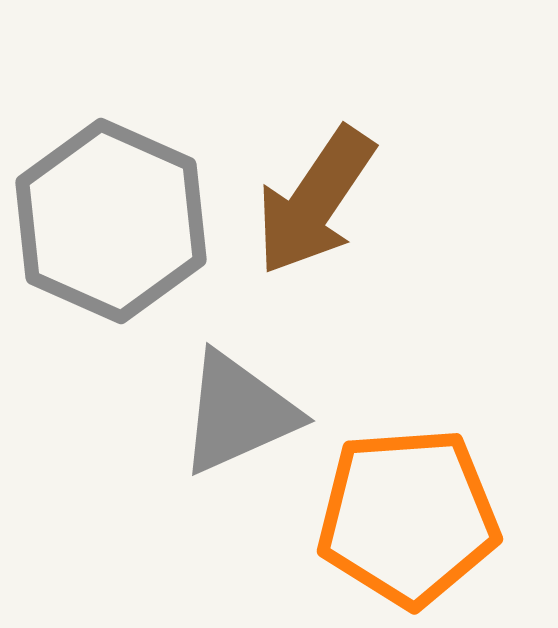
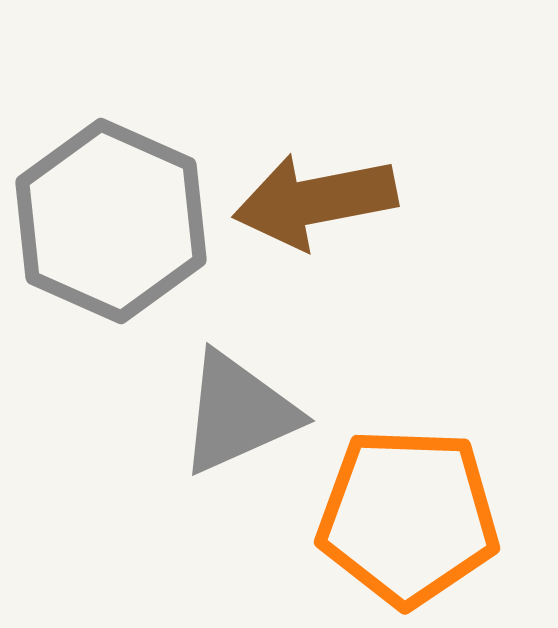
brown arrow: rotated 45 degrees clockwise
orange pentagon: rotated 6 degrees clockwise
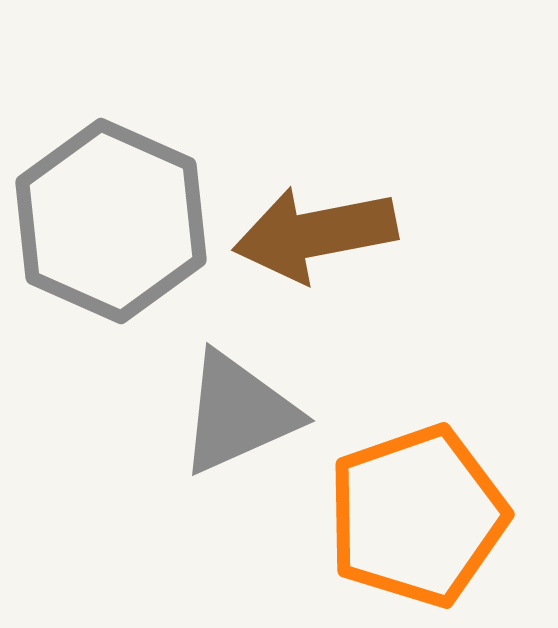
brown arrow: moved 33 px down
orange pentagon: moved 9 px right, 1 px up; rotated 21 degrees counterclockwise
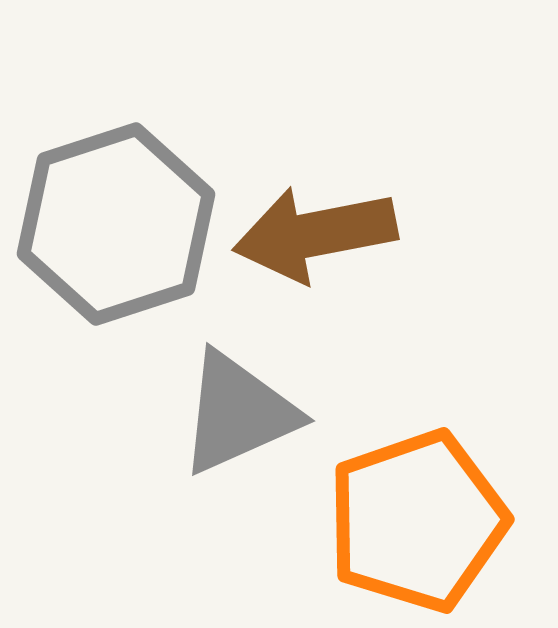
gray hexagon: moved 5 px right, 3 px down; rotated 18 degrees clockwise
orange pentagon: moved 5 px down
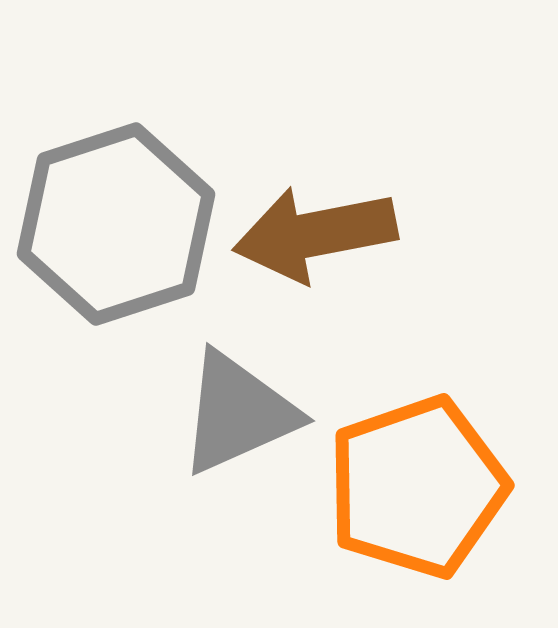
orange pentagon: moved 34 px up
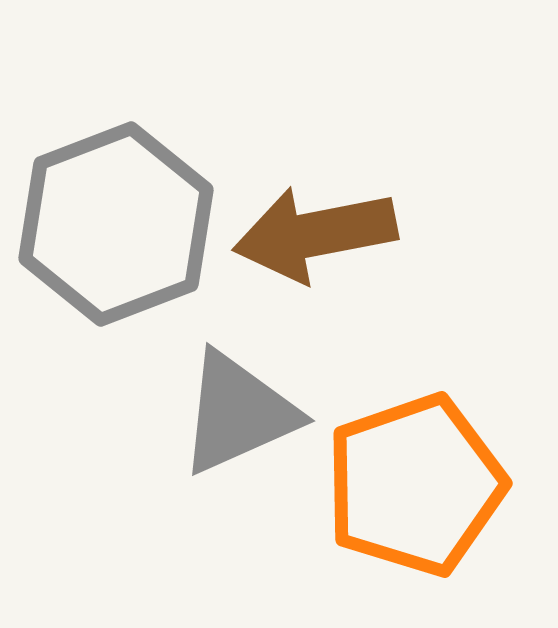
gray hexagon: rotated 3 degrees counterclockwise
orange pentagon: moved 2 px left, 2 px up
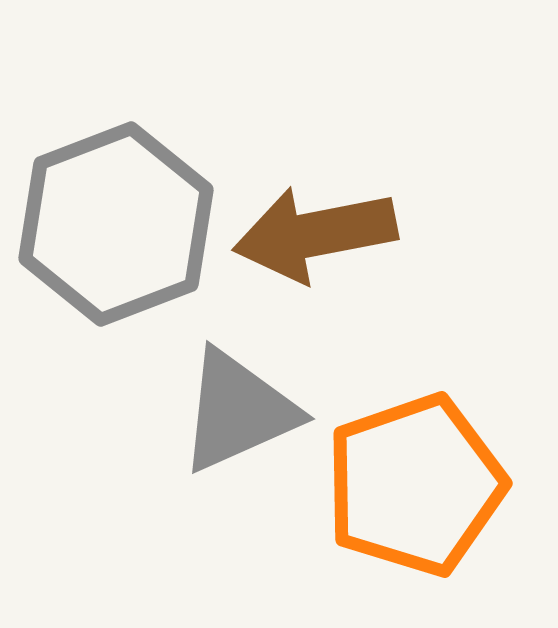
gray triangle: moved 2 px up
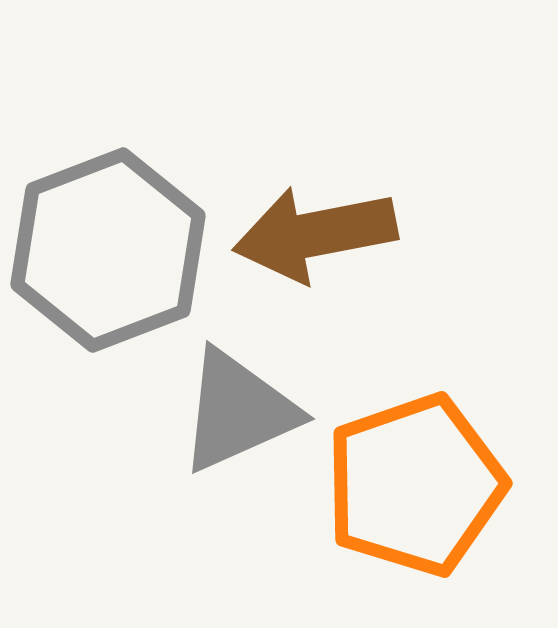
gray hexagon: moved 8 px left, 26 px down
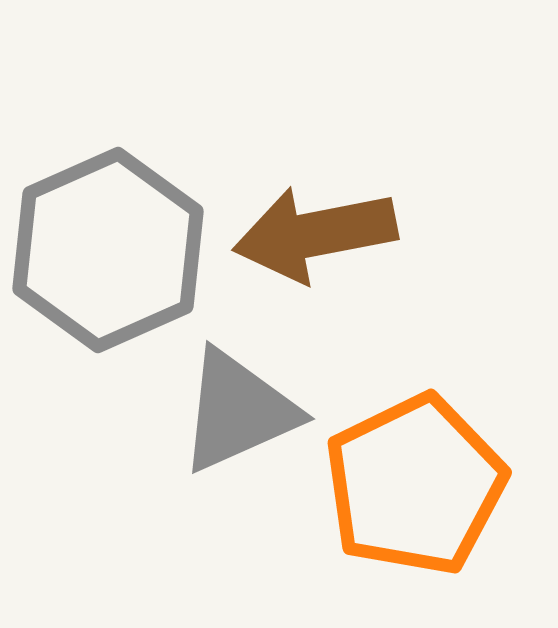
gray hexagon: rotated 3 degrees counterclockwise
orange pentagon: rotated 7 degrees counterclockwise
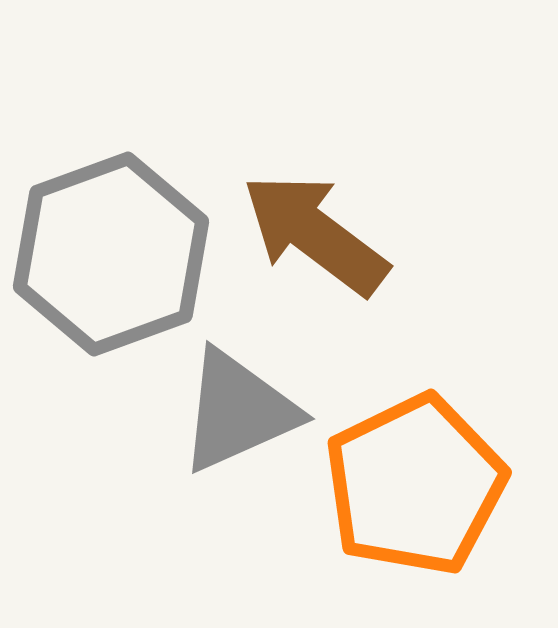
brown arrow: rotated 48 degrees clockwise
gray hexagon: moved 3 px right, 4 px down; rotated 4 degrees clockwise
